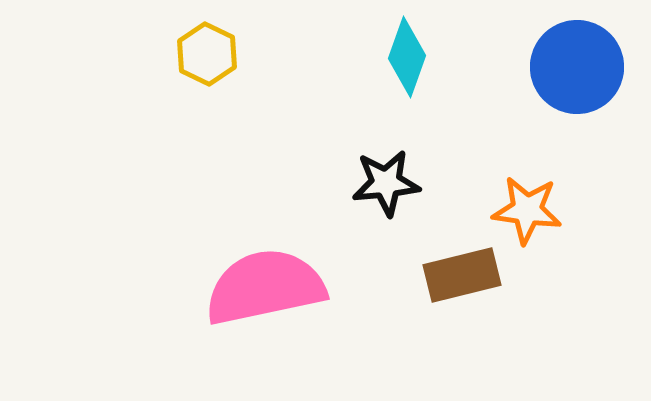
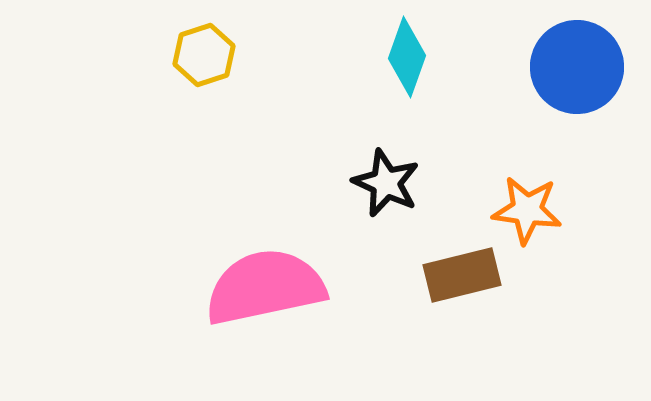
yellow hexagon: moved 3 px left, 1 px down; rotated 16 degrees clockwise
black star: rotated 30 degrees clockwise
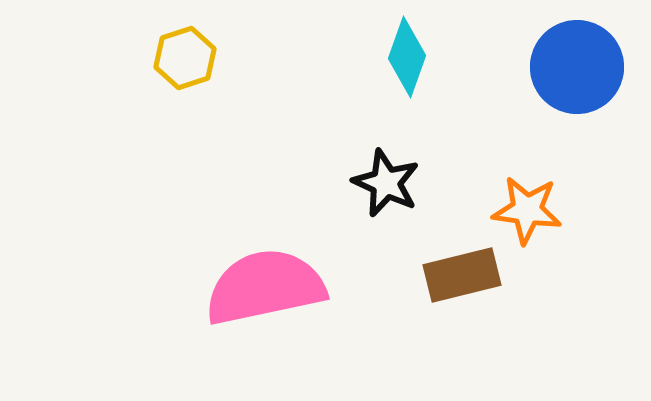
yellow hexagon: moved 19 px left, 3 px down
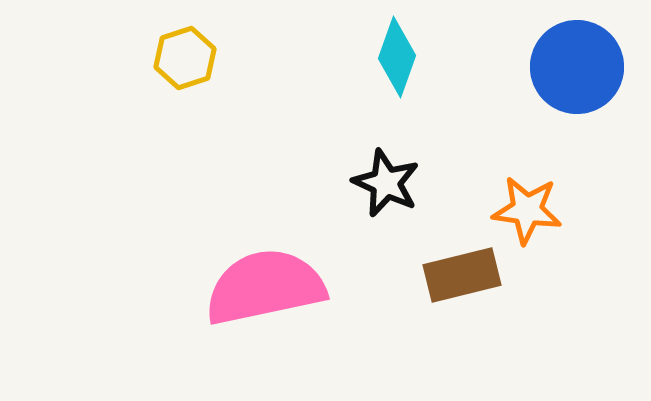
cyan diamond: moved 10 px left
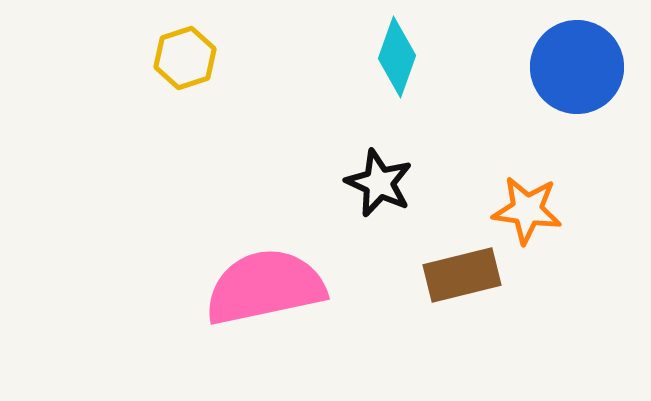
black star: moved 7 px left
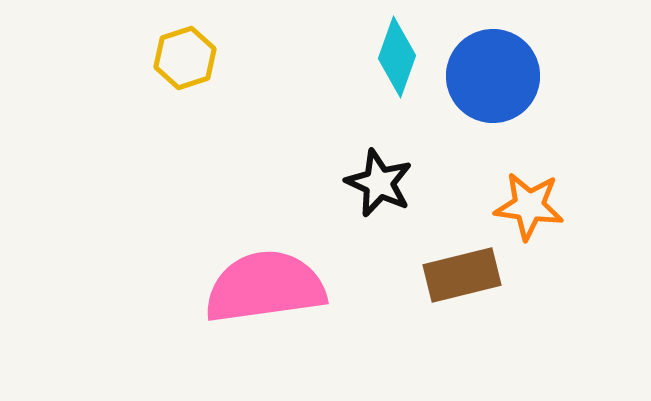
blue circle: moved 84 px left, 9 px down
orange star: moved 2 px right, 4 px up
pink semicircle: rotated 4 degrees clockwise
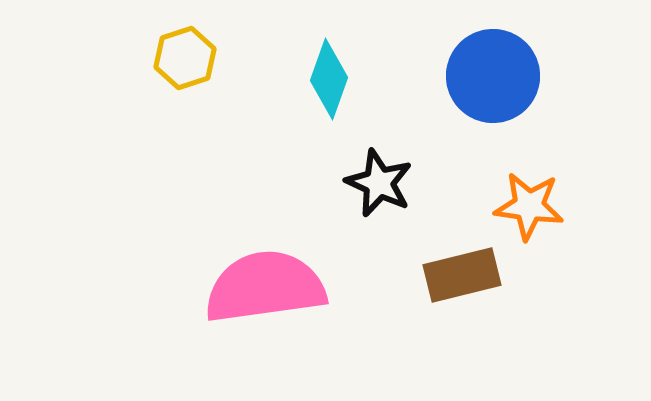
cyan diamond: moved 68 px left, 22 px down
